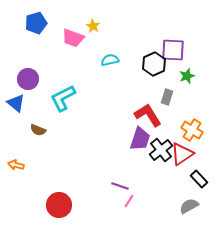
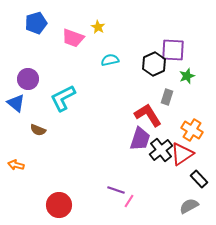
yellow star: moved 5 px right, 1 px down
purple line: moved 4 px left, 4 px down
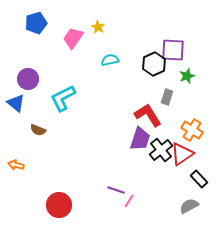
pink trapezoid: rotated 105 degrees clockwise
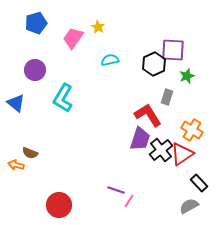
purple circle: moved 7 px right, 9 px up
cyan L-shape: rotated 32 degrees counterclockwise
brown semicircle: moved 8 px left, 23 px down
black rectangle: moved 4 px down
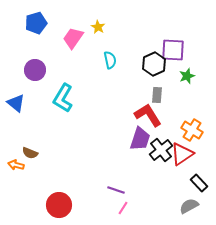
cyan semicircle: rotated 90 degrees clockwise
gray rectangle: moved 10 px left, 2 px up; rotated 14 degrees counterclockwise
pink line: moved 6 px left, 7 px down
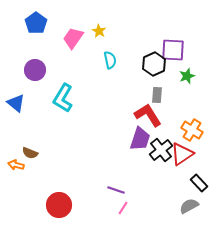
blue pentagon: rotated 20 degrees counterclockwise
yellow star: moved 1 px right, 4 px down
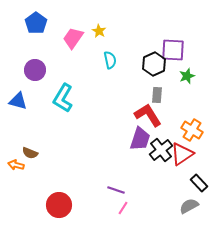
blue triangle: moved 2 px right, 2 px up; rotated 24 degrees counterclockwise
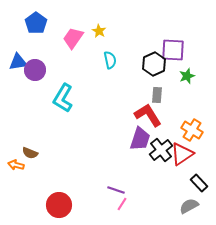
blue triangle: moved 39 px up; rotated 24 degrees counterclockwise
pink line: moved 1 px left, 4 px up
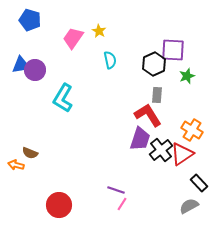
blue pentagon: moved 6 px left, 3 px up; rotated 20 degrees counterclockwise
blue triangle: moved 3 px right, 3 px down
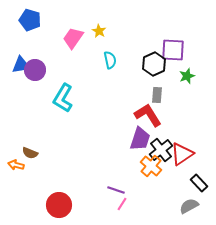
orange cross: moved 41 px left, 36 px down; rotated 10 degrees clockwise
